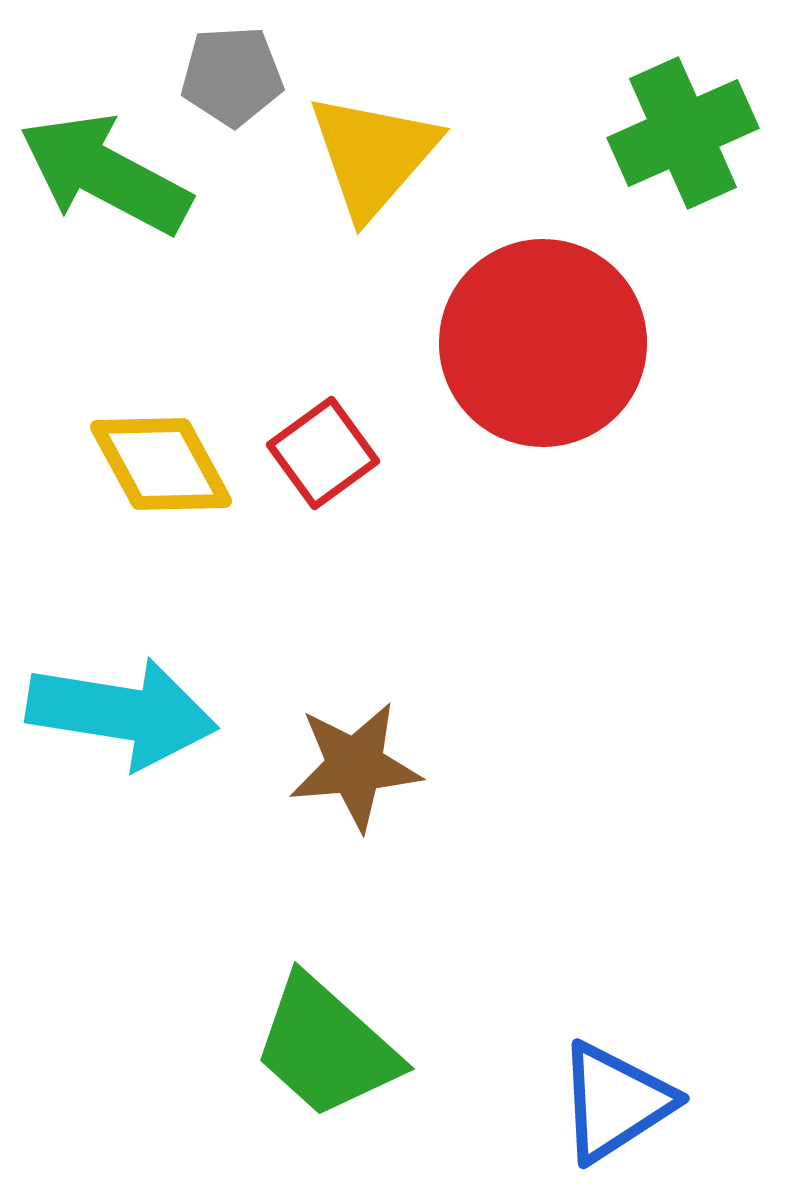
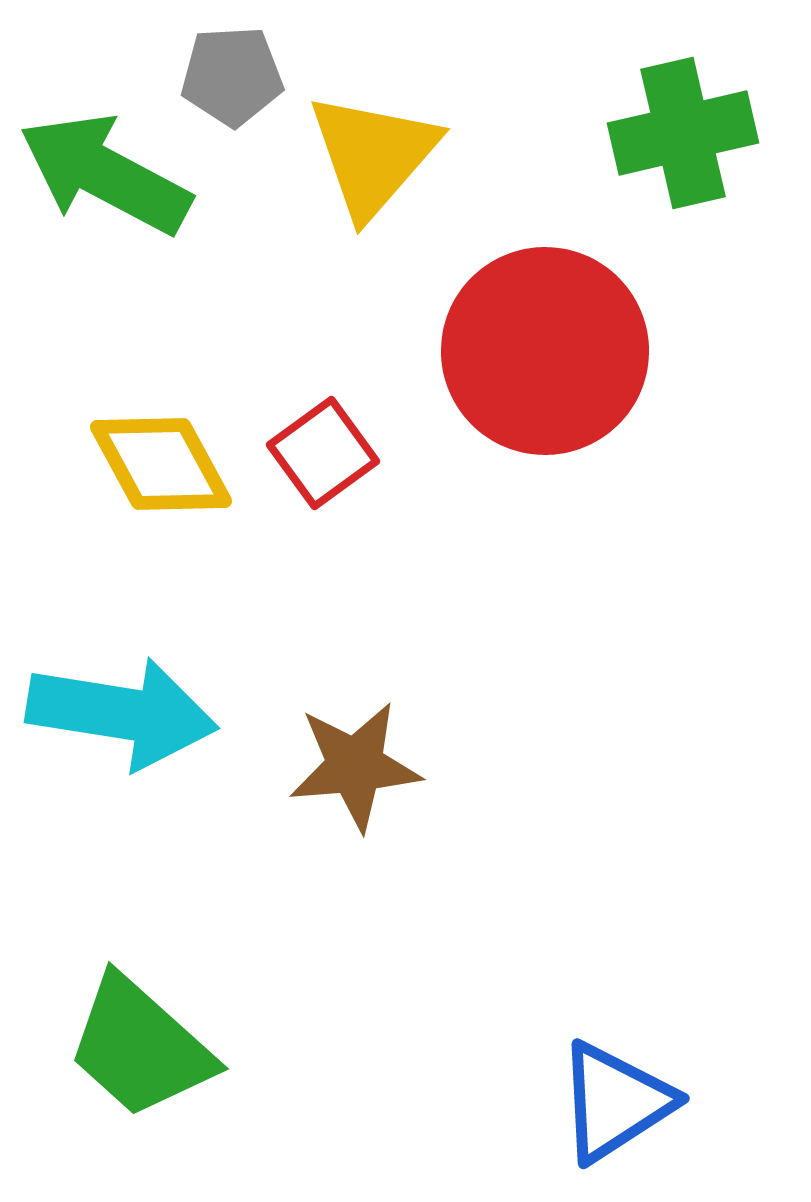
green cross: rotated 11 degrees clockwise
red circle: moved 2 px right, 8 px down
green trapezoid: moved 186 px left
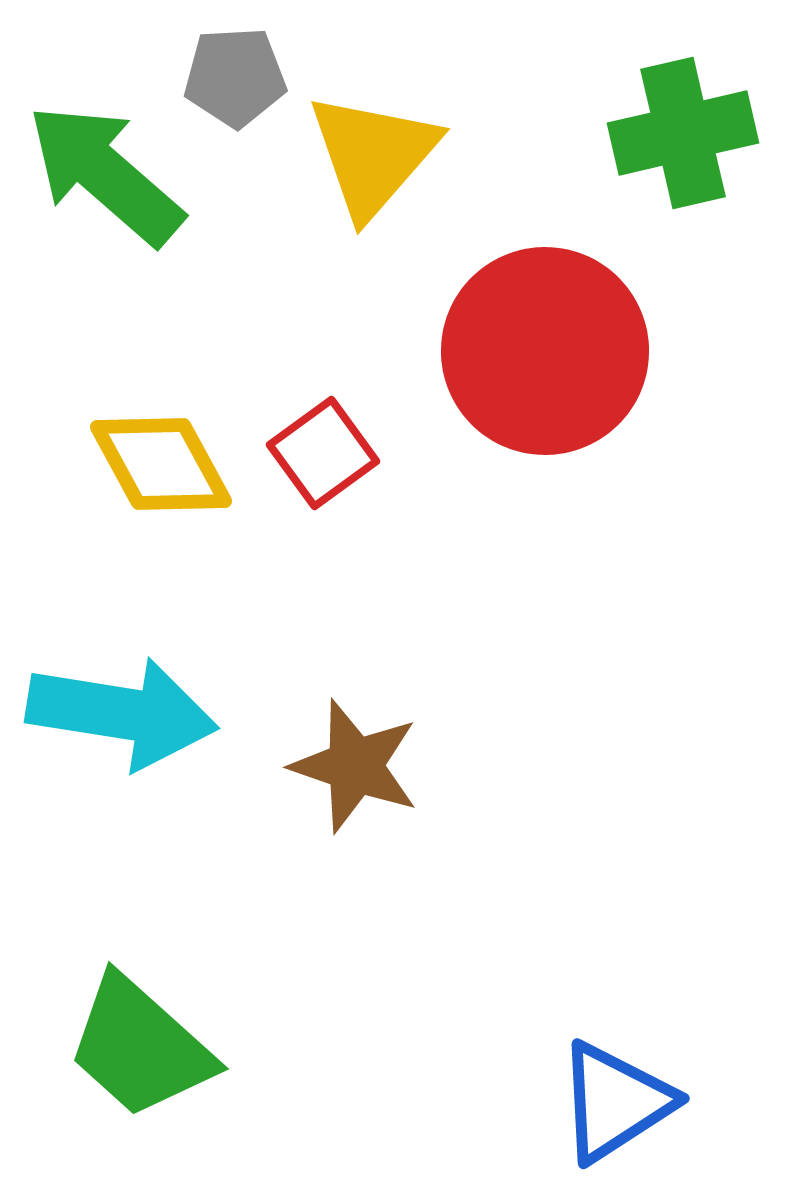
gray pentagon: moved 3 px right, 1 px down
green arrow: rotated 13 degrees clockwise
brown star: rotated 24 degrees clockwise
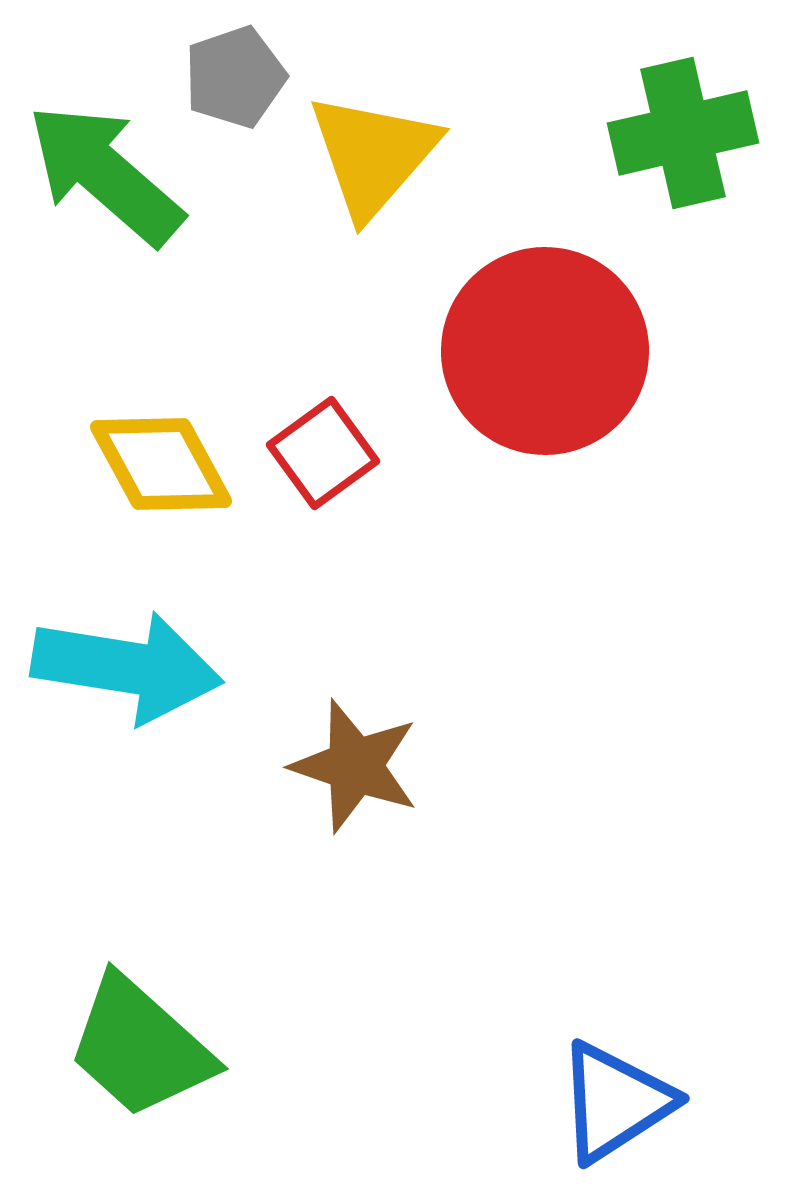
gray pentagon: rotated 16 degrees counterclockwise
cyan arrow: moved 5 px right, 46 px up
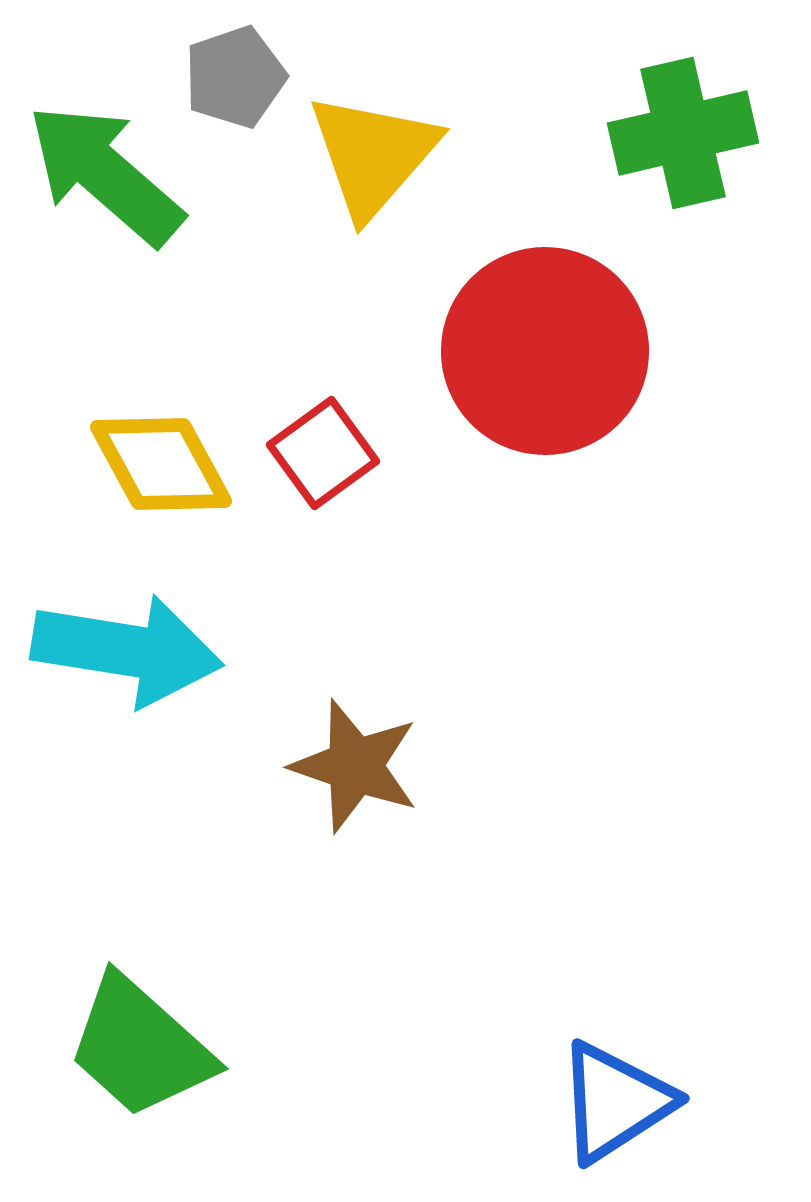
cyan arrow: moved 17 px up
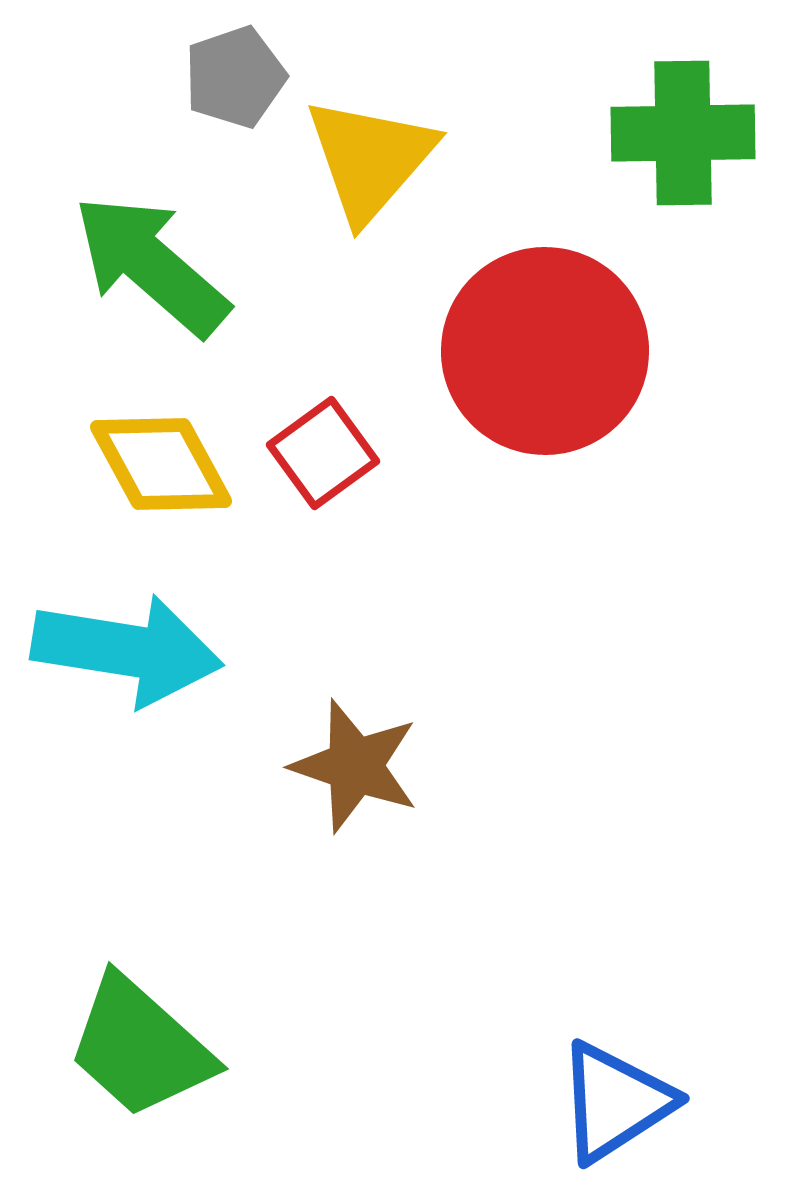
green cross: rotated 12 degrees clockwise
yellow triangle: moved 3 px left, 4 px down
green arrow: moved 46 px right, 91 px down
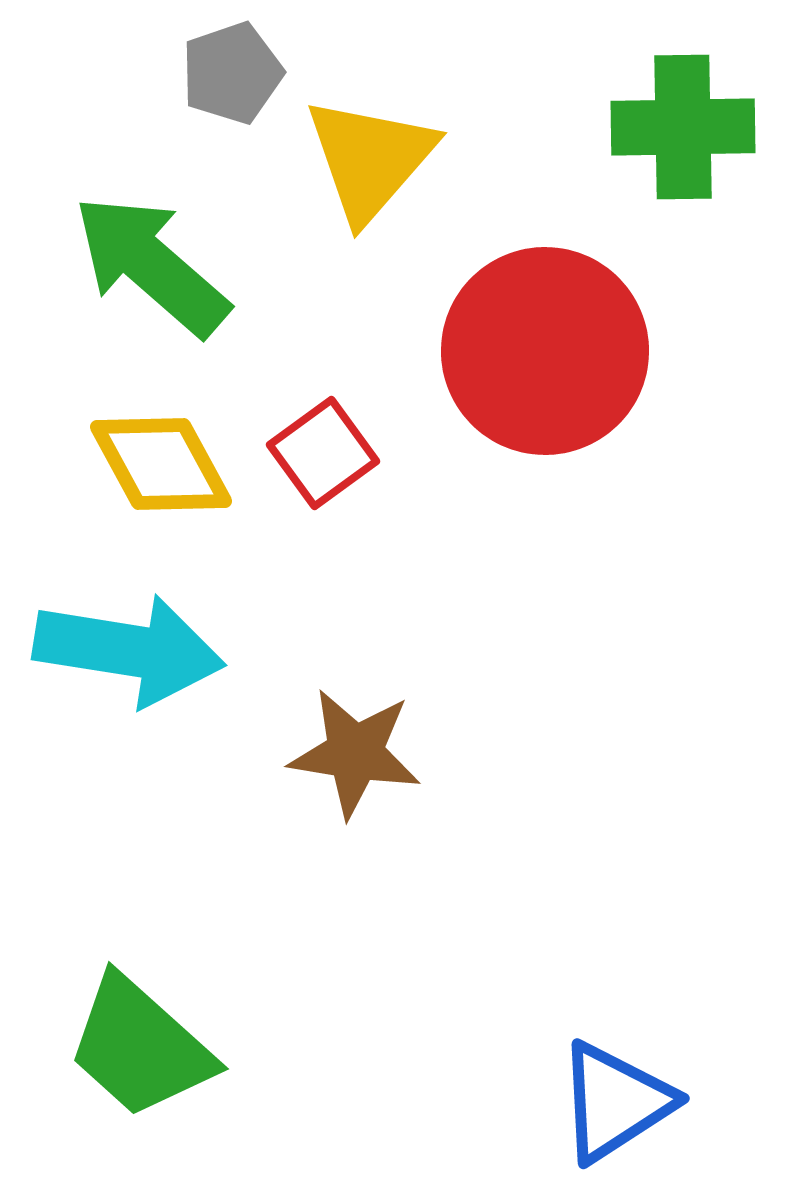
gray pentagon: moved 3 px left, 4 px up
green cross: moved 6 px up
cyan arrow: moved 2 px right
brown star: moved 13 px up; rotated 10 degrees counterclockwise
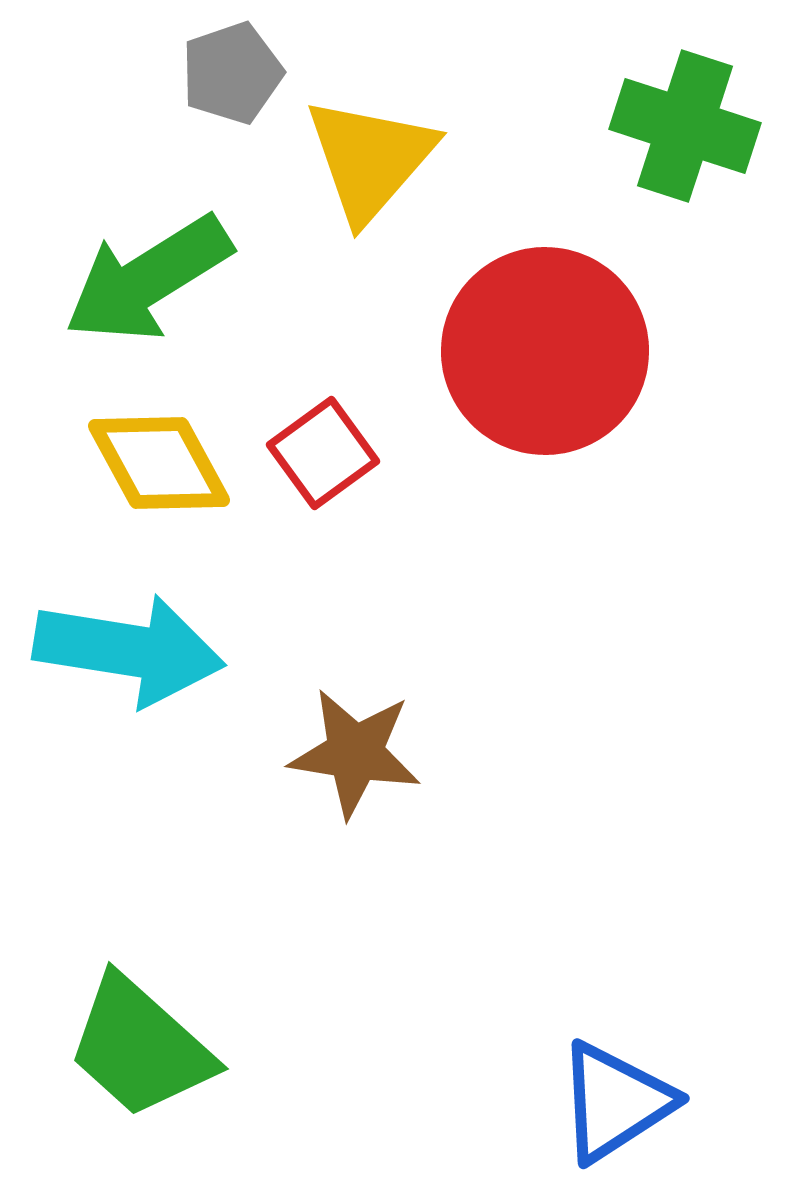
green cross: moved 2 px right, 1 px up; rotated 19 degrees clockwise
green arrow: moved 3 px left, 14 px down; rotated 73 degrees counterclockwise
yellow diamond: moved 2 px left, 1 px up
